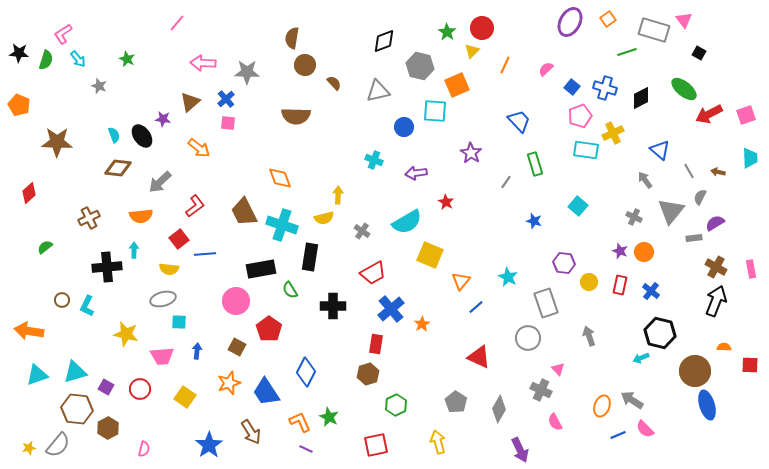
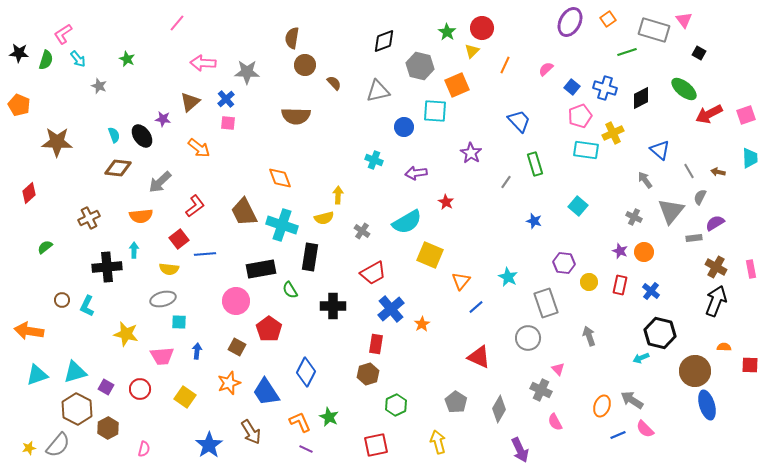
brown hexagon at (77, 409): rotated 20 degrees clockwise
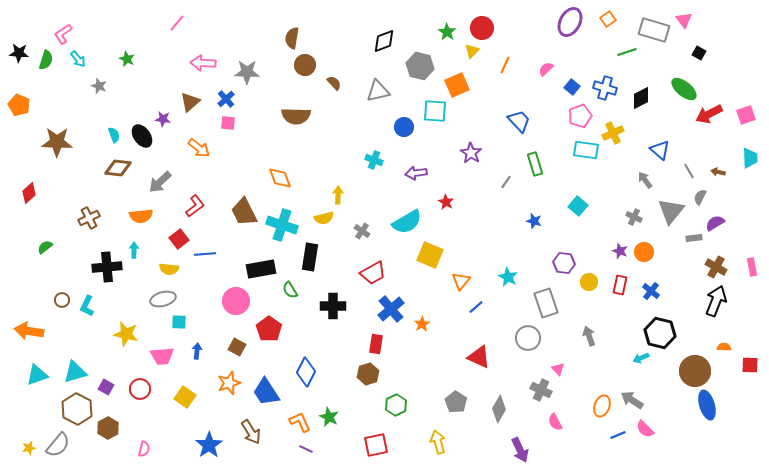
pink rectangle at (751, 269): moved 1 px right, 2 px up
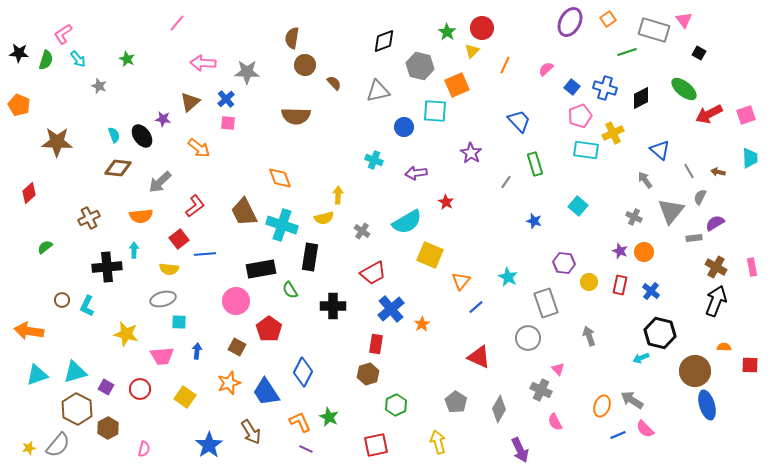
blue diamond at (306, 372): moved 3 px left
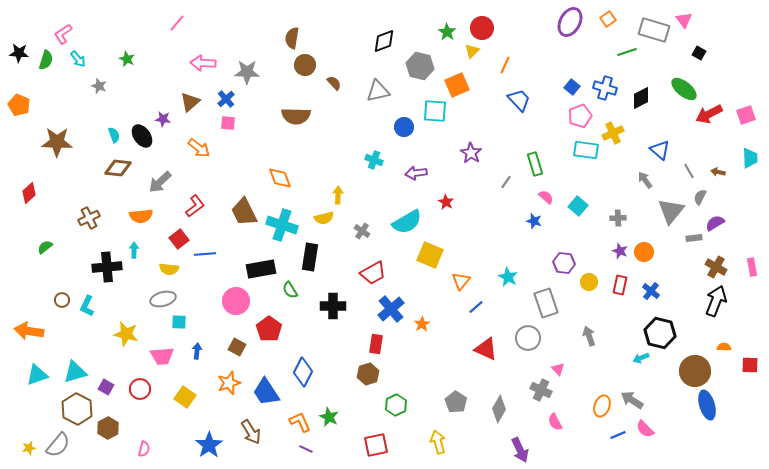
pink semicircle at (546, 69): moved 128 px down; rotated 84 degrees clockwise
blue trapezoid at (519, 121): moved 21 px up
gray cross at (634, 217): moved 16 px left, 1 px down; rotated 28 degrees counterclockwise
red triangle at (479, 357): moved 7 px right, 8 px up
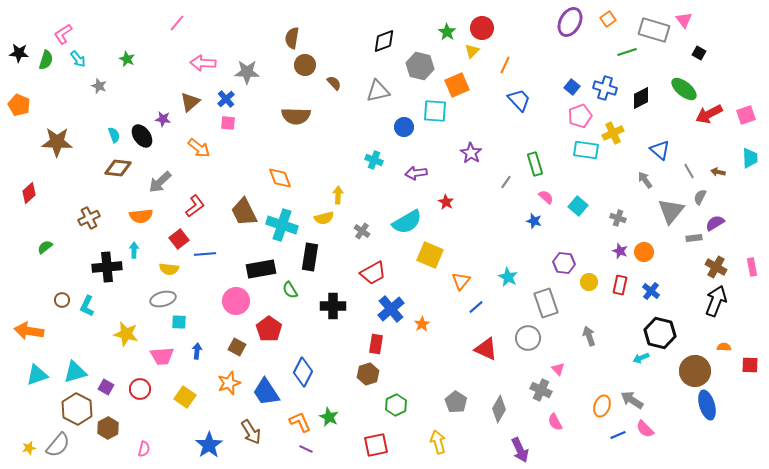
gray cross at (618, 218): rotated 21 degrees clockwise
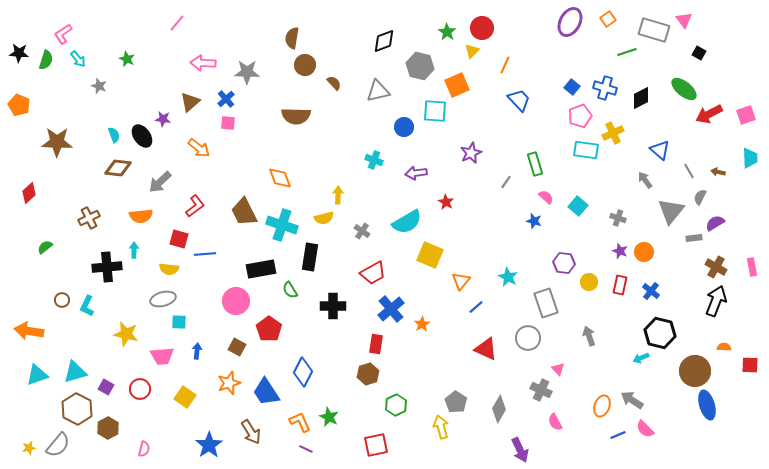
purple star at (471, 153): rotated 15 degrees clockwise
red square at (179, 239): rotated 36 degrees counterclockwise
yellow arrow at (438, 442): moved 3 px right, 15 px up
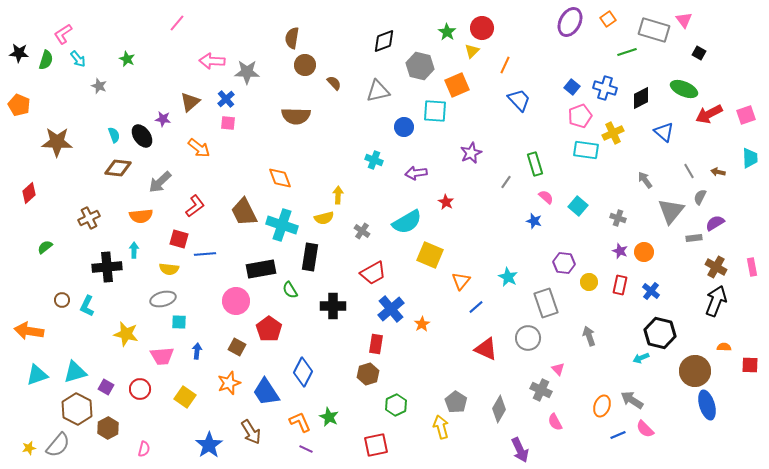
pink arrow at (203, 63): moved 9 px right, 2 px up
green ellipse at (684, 89): rotated 16 degrees counterclockwise
blue triangle at (660, 150): moved 4 px right, 18 px up
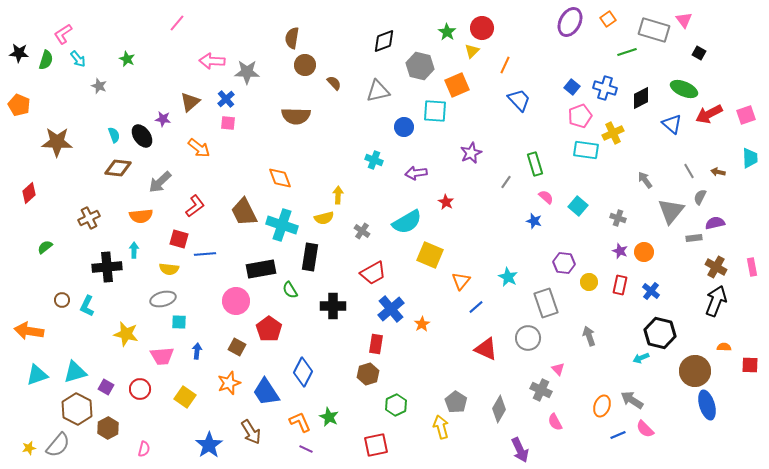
blue triangle at (664, 132): moved 8 px right, 8 px up
purple semicircle at (715, 223): rotated 18 degrees clockwise
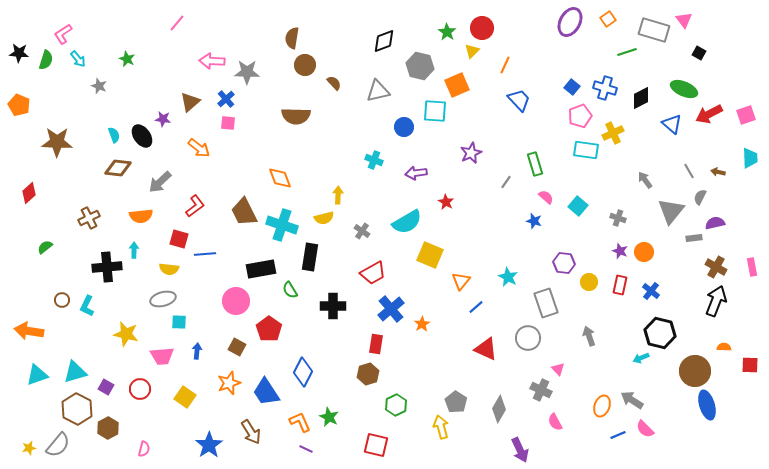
red square at (376, 445): rotated 25 degrees clockwise
